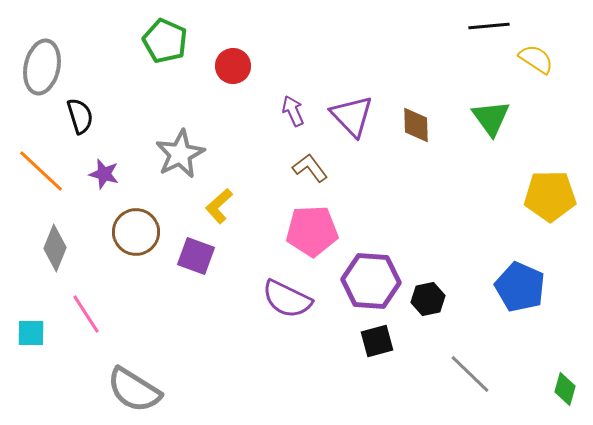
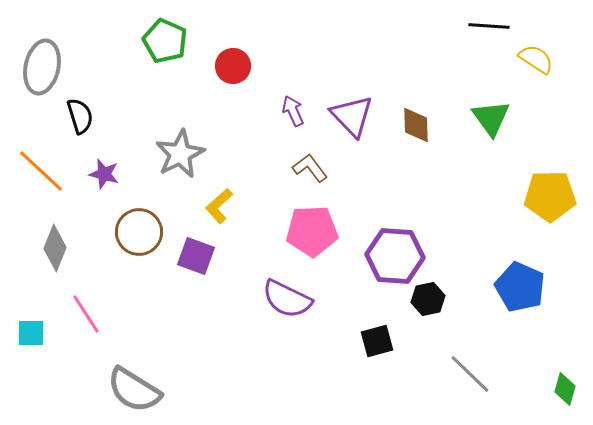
black line: rotated 9 degrees clockwise
brown circle: moved 3 px right
purple hexagon: moved 24 px right, 25 px up
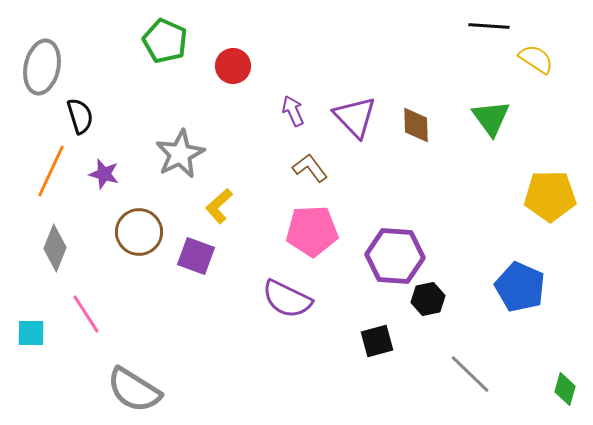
purple triangle: moved 3 px right, 1 px down
orange line: moved 10 px right; rotated 72 degrees clockwise
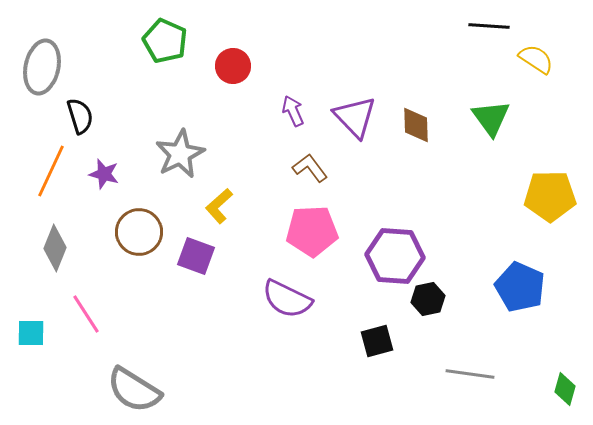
gray line: rotated 36 degrees counterclockwise
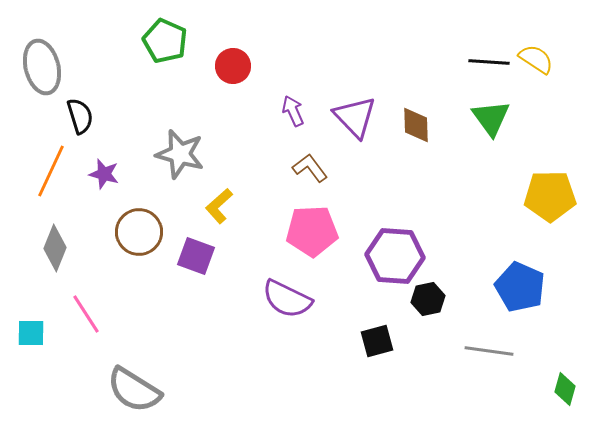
black line: moved 36 px down
gray ellipse: rotated 26 degrees counterclockwise
gray star: rotated 30 degrees counterclockwise
gray line: moved 19 px right, 23 px up
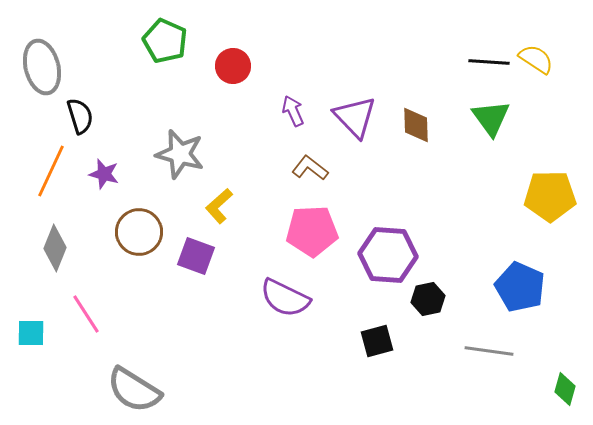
brown L-shape: rotated 15 degrees counterclockwise
purple hexagon: moved 7 px left, 1 px up
purple semicircle: moved 2 px left, 1 px up
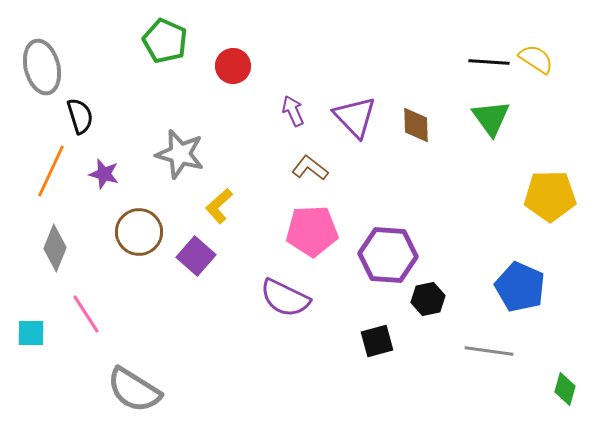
purple square: rotated 21 degrees clockwise
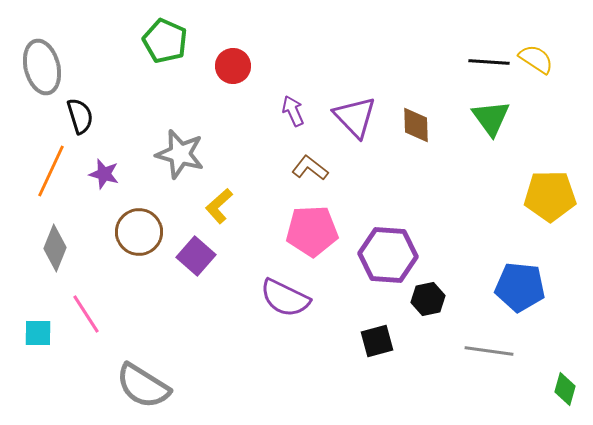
blue pentagon: rotated 18 degrees counterclockwise
cyan square: moved 7 px right
gray semicircle: moved 9 px right, 4 px up
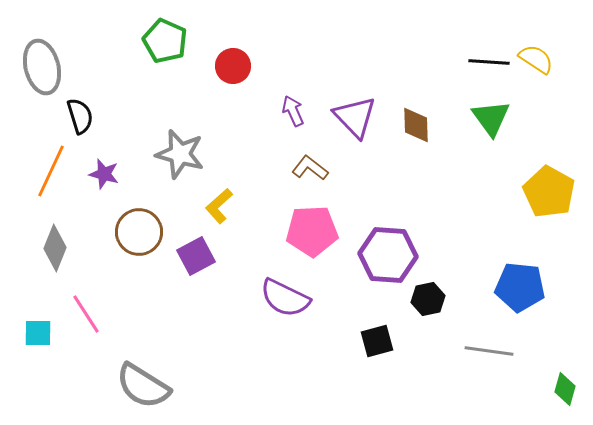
yellow pentagon: moved 1 px left, 4 px up; rotated 30 degrees clockwise
purple square: rotated 21 degrees clockwise
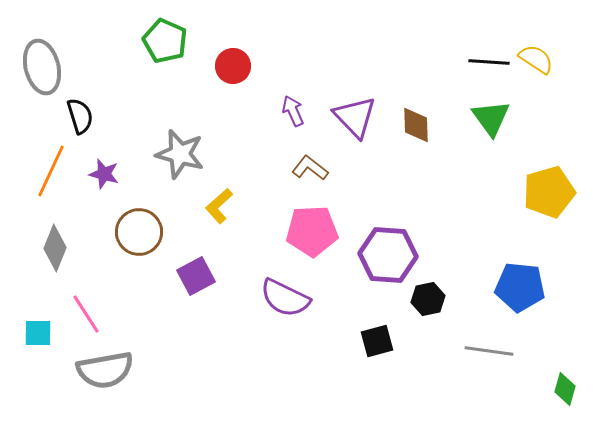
yellow pentagon: rotated 27 degrees clockwise
purple square: moved 20 px down
gray semicircle: moved 38 px left, 16 px up; rotated 42 degrees counterclockwise
